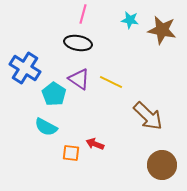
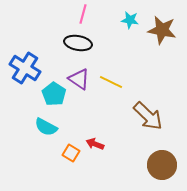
orange square: rotated 24 degrees clockwise
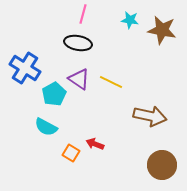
cyan pentagon: rotated 10 degrees clockwise
brown arrow: moved 2 px right; rotated 32 degrees counterclockwise
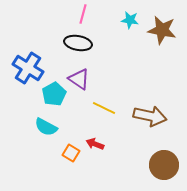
blue cross: moved 3 px right
yellow line: moved 7 px left, 26 px down
brown circle: moved 2 px right
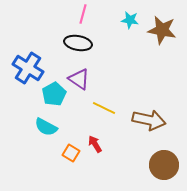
brown arrow: moved 1 px left, 4 px down
red arrow: rotated 36 degrees clockwise
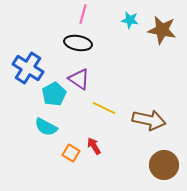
red arrow: moved 1 px left, 2 px down
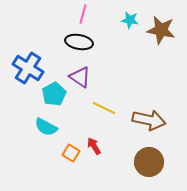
brown star: moved 1 px left
black ellipse: moved 1 px right, 1 px up
purple triangle: moved 1 px right, 2 px up
brown circle: moved 15 px left, 3 px up
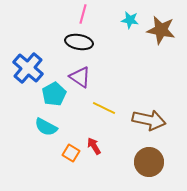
blue cross: rotated 8 degrees clockwise
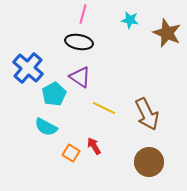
brown star: moved 6 px right, 3 px down; rotated 12 degrees clockwise
brown arrow: moved 2 px left, 6 px up; rotated 52 degrees clockwise
